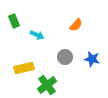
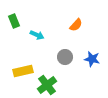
yellow rectangle: moved 1 px left, 3 px down
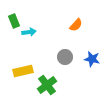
cyan arrow: moved 8 px left, 3 px up; rotated 32 degrees counterclockwise
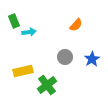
blue star: rotated 28 degrees clockwise
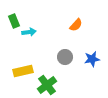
blue star: rotated 21 degrees clockwise
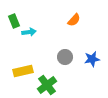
orange semicircle: moved 2 px left, 5 px up
